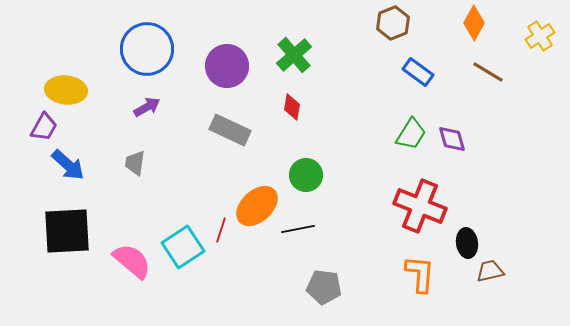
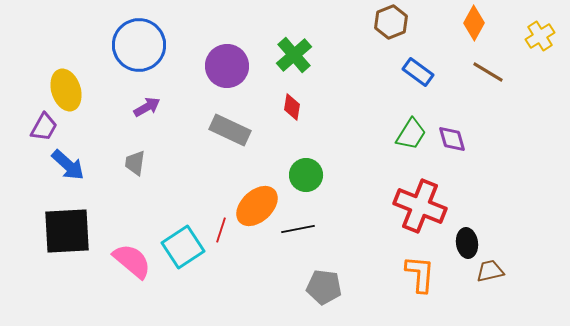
brown hexagon: moved 2 px left, 1 px up
blue circle: moved 8 px left, 4 px up
yellow ellipse: rotated 66 degrees clockwise
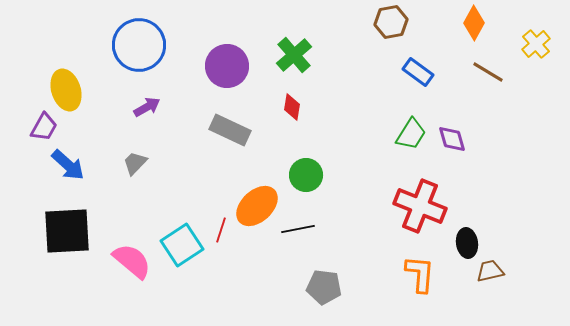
brown hexagon: rotated 12 degrees clockwise
yellow cross: moved 4 px left, 8 px down; rotated 8 degrees counterclockwise
gray trapezoid: rotated 36 degrees clockwise
cyan square: moved 1 px left, 2 px up
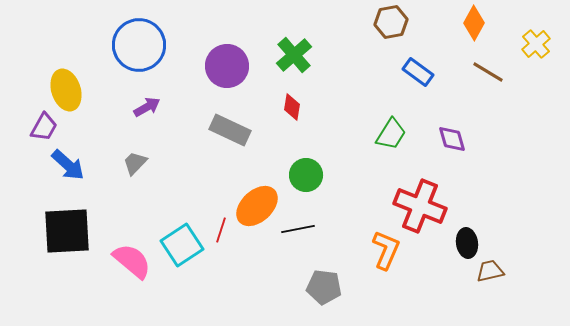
green trapezoid: moved 20 px left
orange L-shape: moved 34 px left, 24 px up; rotated 18 degrees clockwise
